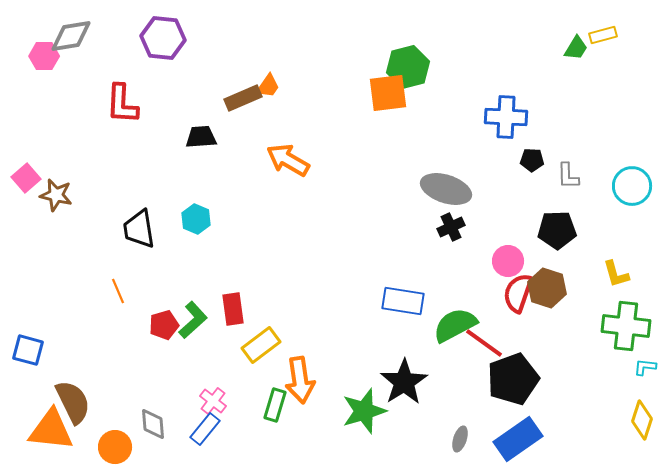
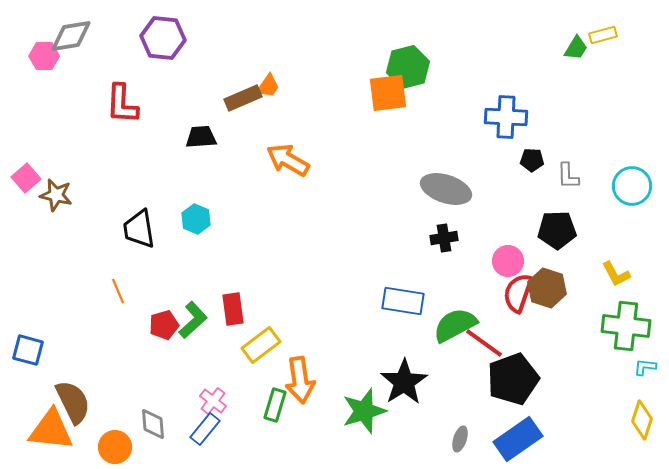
black cross at (451, 227): moved 7 px left, 11 px down; rotated 16 degrees clockwise
yellow L-shape at (616, 274): rotated 12 degrees counterclockwise
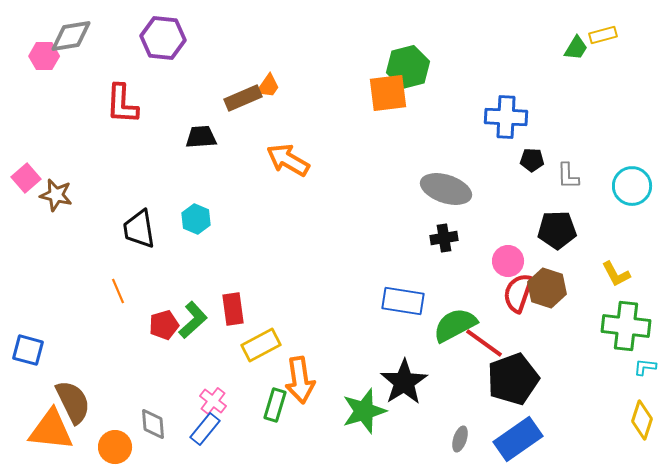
yellow rectangle at (261, 345): rotated 9 degrees clockwise
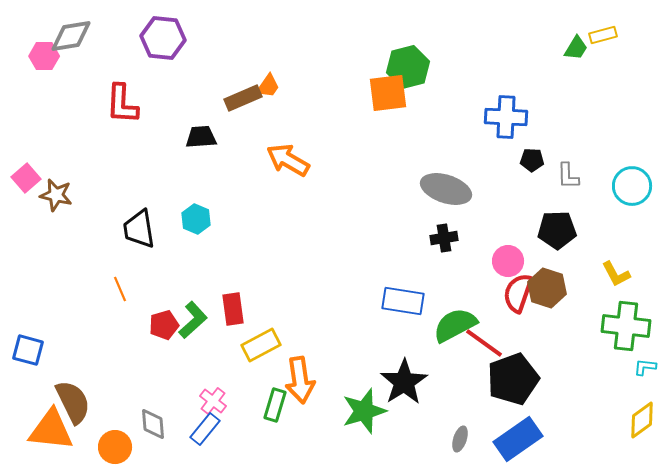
orange line at (118, 291): moved 2 px right, 2 px up
yellow diamond at (642, 420): rotated 36 degrees clockwise
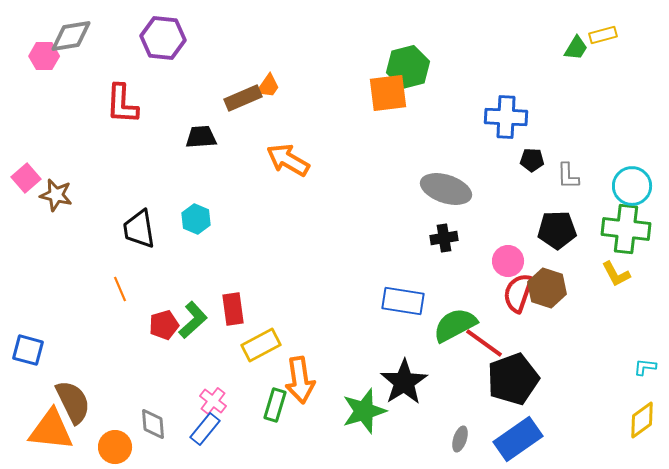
green cross at (626, 326): moved 97 px up
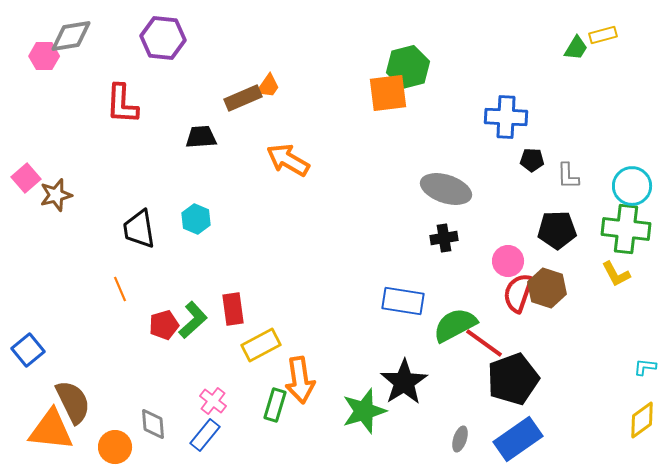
brown star at (56, 195): rotated 28 degrees counterclockwise
blue square at (28, 350): rotated 36 degrees clockwise
blue rectangle at (205, 429): moved 6 px down
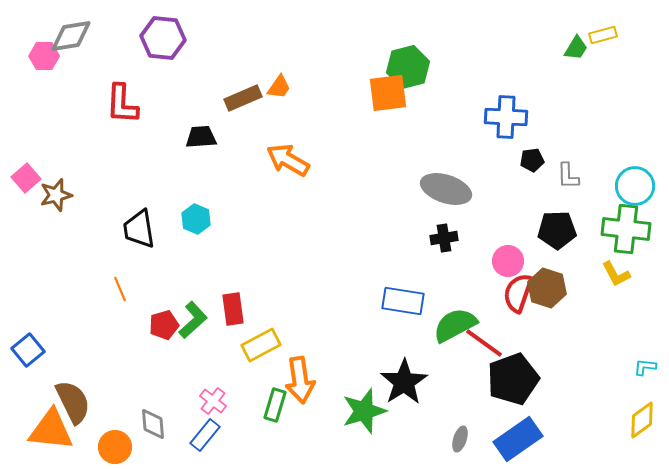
orange trapezoid at (268, 86): moved 11 px right, 1 px down
black pentagon at (532, 160): rotated 10 degrees counterclockwise
cyan circle at (632, 186): moved 3 px right
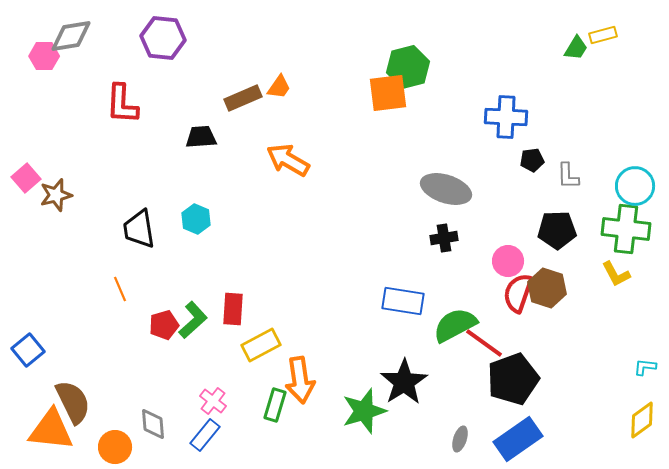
red rectangle at (233, 309): rotated 12 degrees clockwise
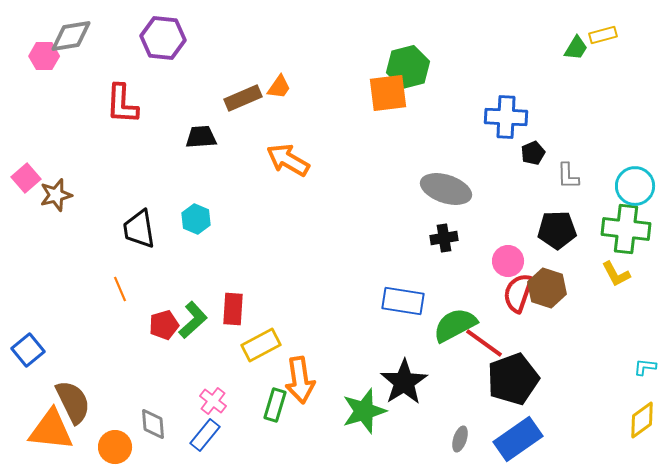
black pentagon at (532, 160): moved 1 px right, 7 px up; rotated 15 degrees counterclockwise
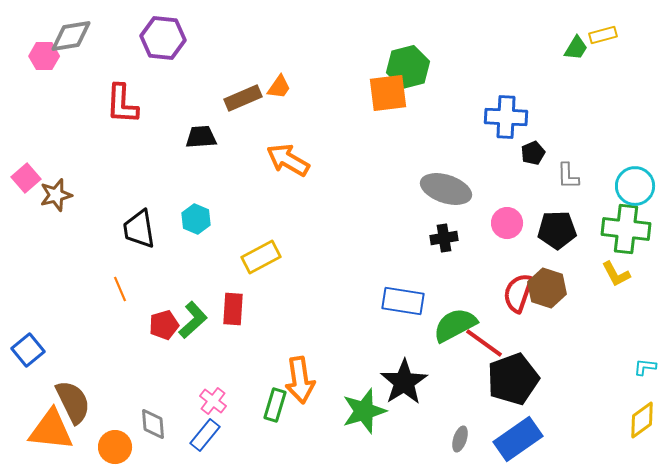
pink circle at (508, 261): moved 1 px left, 38 px up
yellow rectangle at (261, 345): moved 88 px up
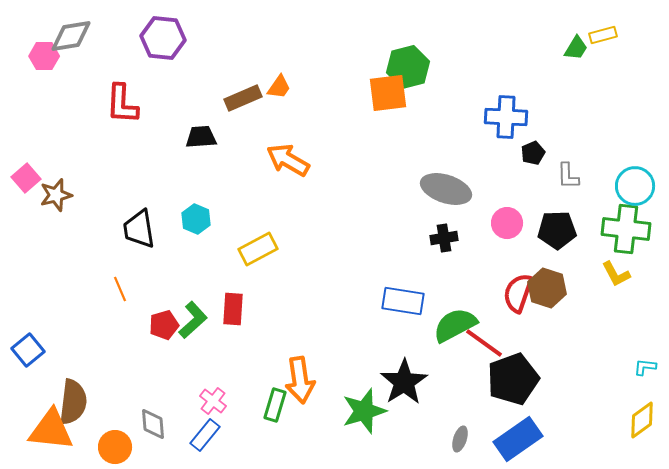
yellow rectangle at (261, 257): moved 3 px left, 8 px up
brown semicircle at (73, 402): rotated 33 degrees clockwise
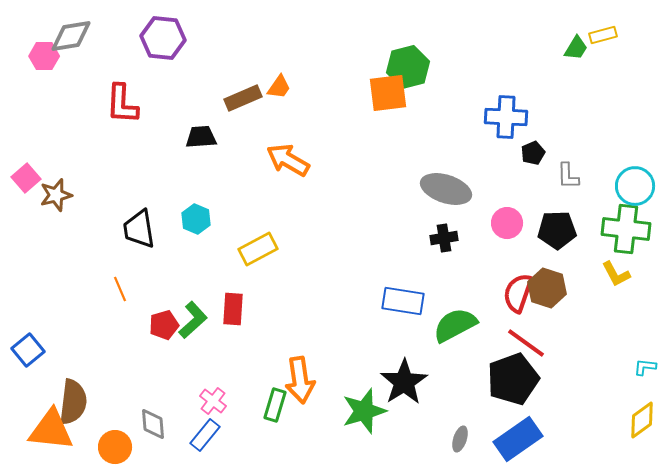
red line at (484, 343): moved 42 px right
